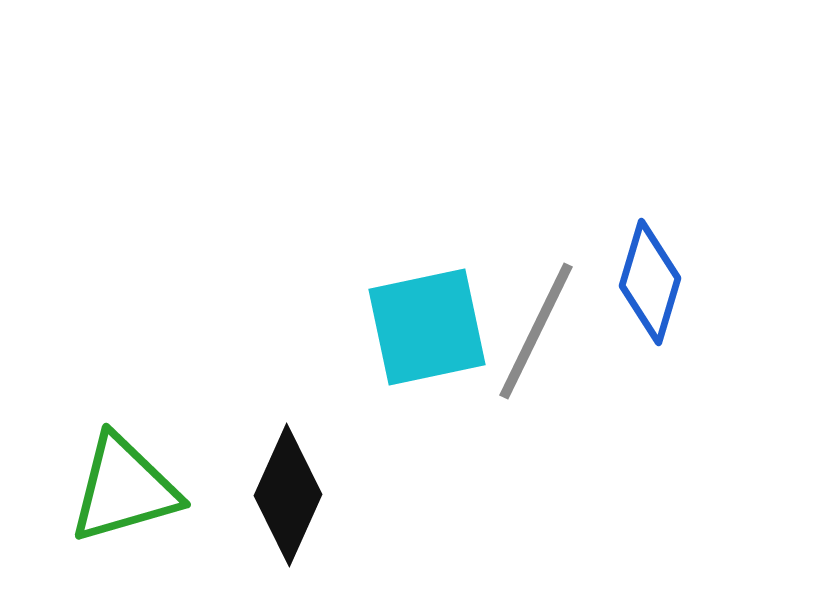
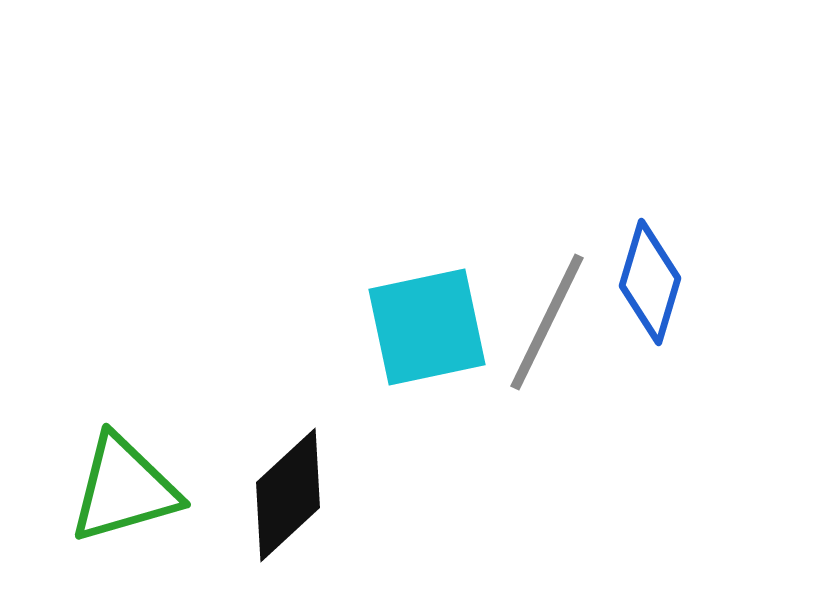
gray line: moved 11 px right, 9 px up
black diamond: rotated 23 degrees clockwise
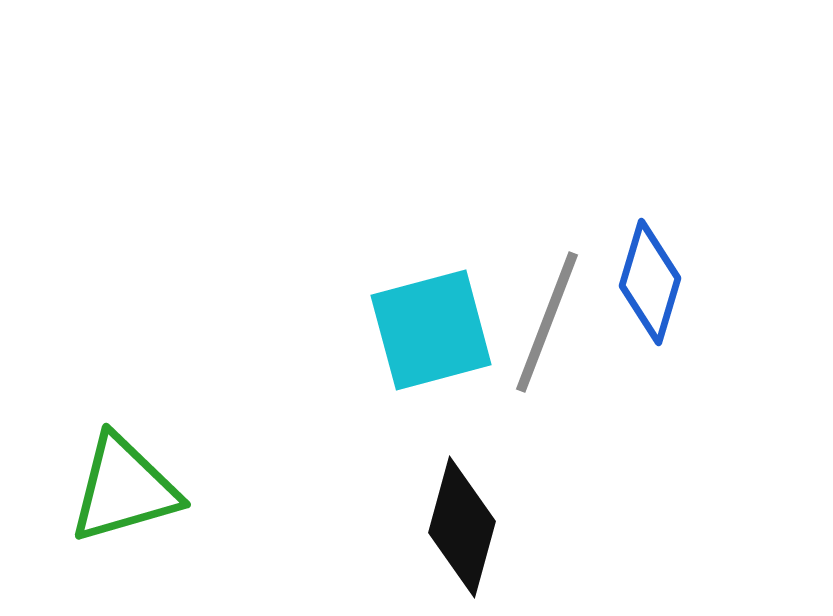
gray line: rotated 5 degrees counterclockwise
cyan square: moved 4 px right, 3 px down; rotated 3 degrees counterclockwise
black diamond: moved 174 px right, 32 px down; rotated 32 degrees counterclockwise
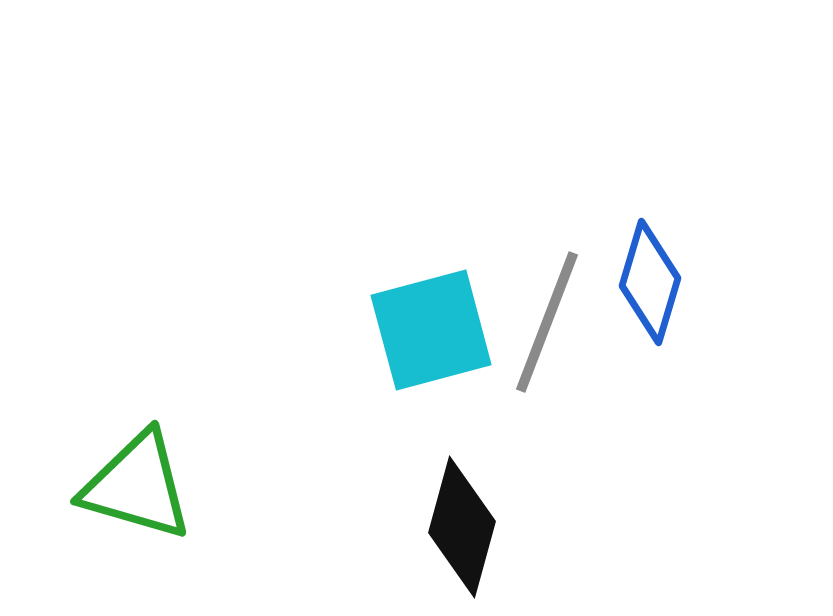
green triangle: moved 13 px right, 3 px up; rotated 32 degrees clockwise
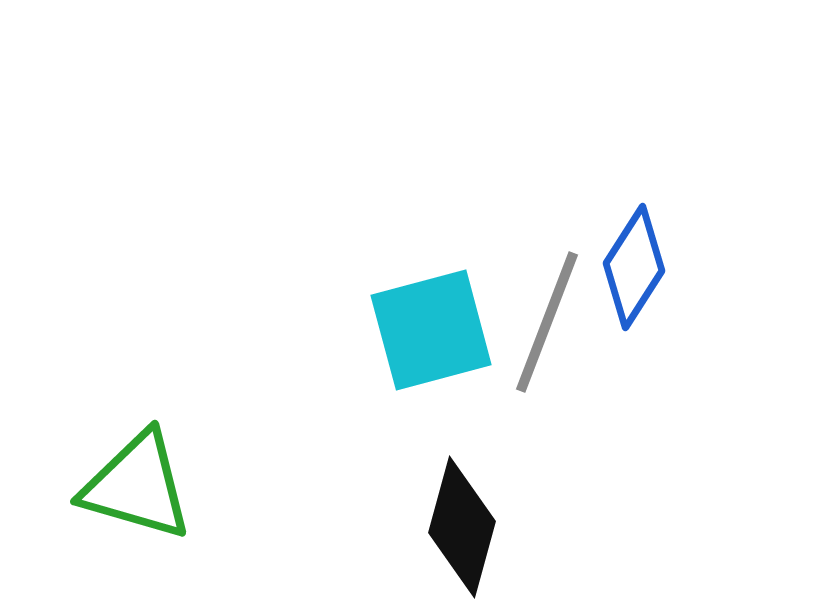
blue diamond: moved 16 px left, 15 px up; rotated 16 degrees clockwise
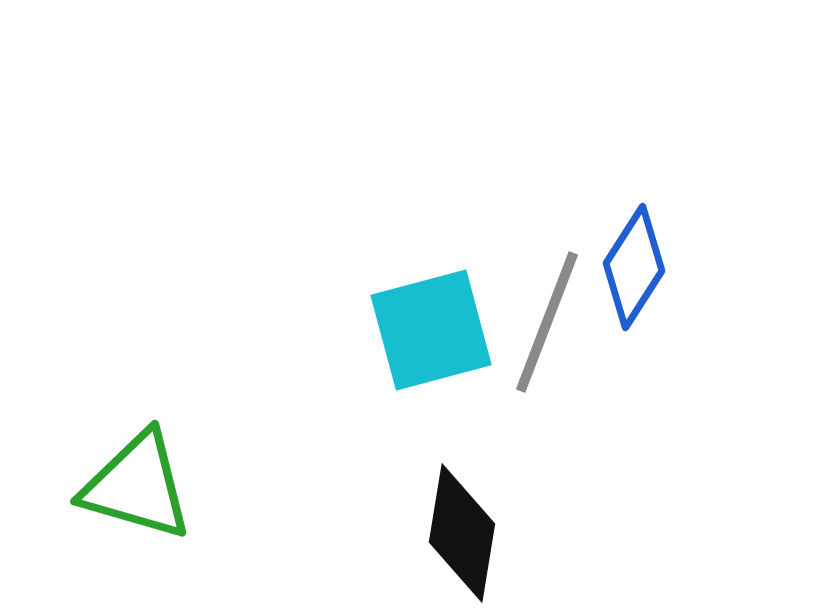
black diamond: moved 6 px down; rotated 6 degrees counterclockwise
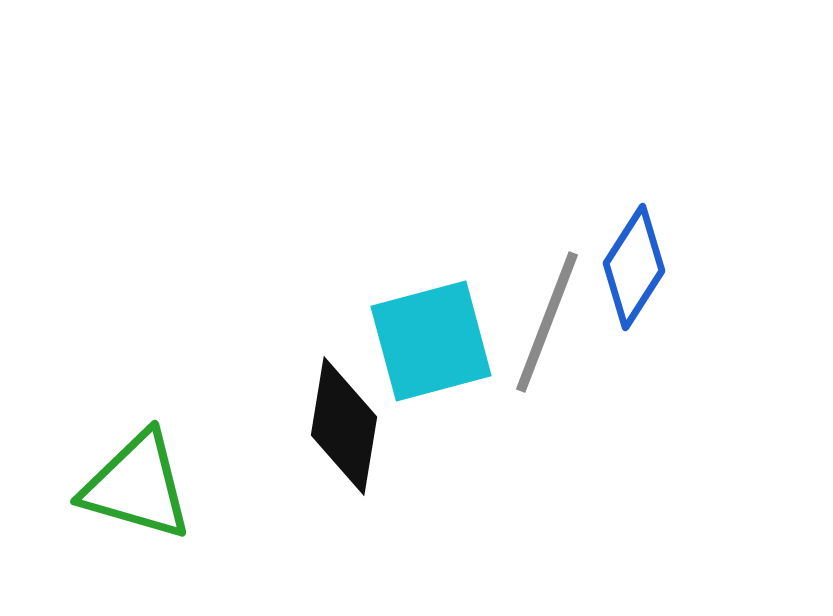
cyan square: moved 11 px down
black diamond: moved 118 px left, 107 px up
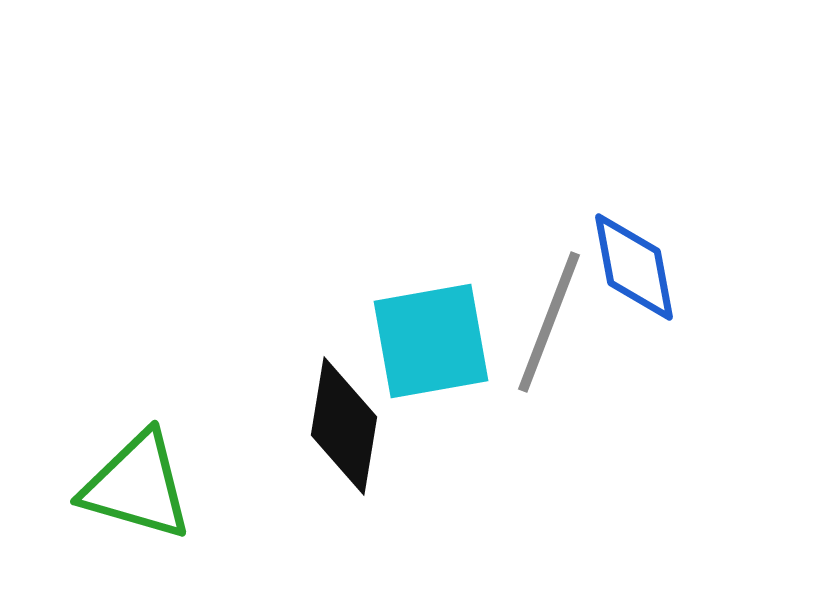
blue diamond: rotated 43 degrees counterclockwise
gray line: moved 2 px right
cyan square: rotated 5 degrees clockwise
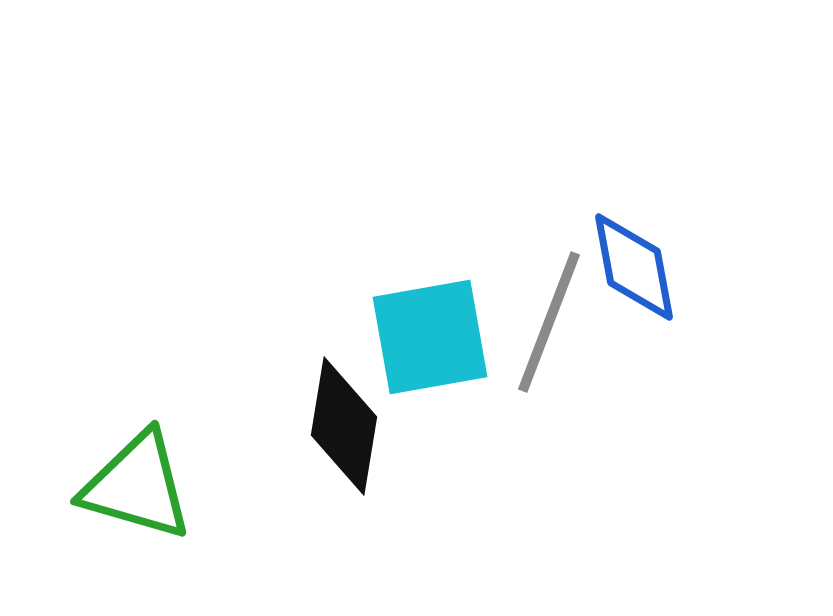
cyan square: moved 1 px left, 4 px up
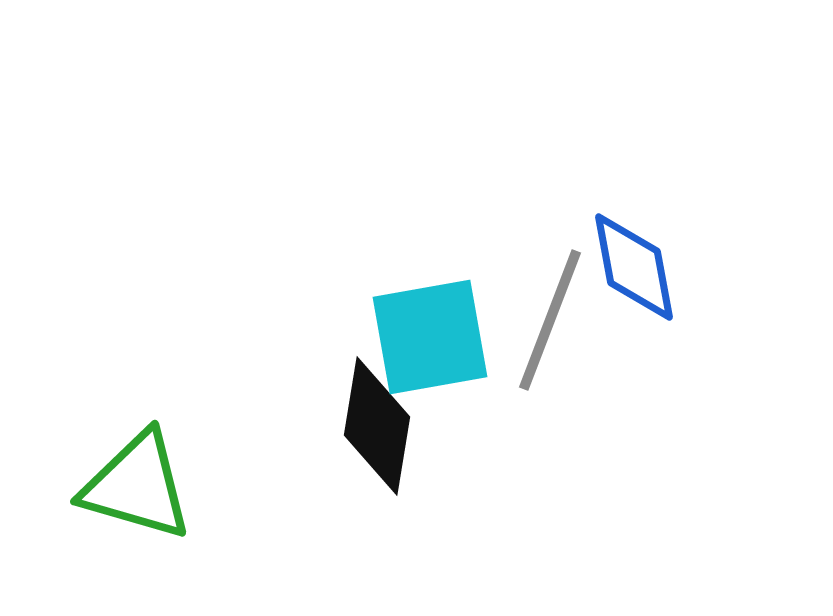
gray line: moved 1 px right, 2 px up
black diamond: moved 33 px right
